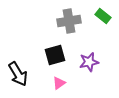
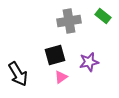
pink triangle: moved 2 px right, 6 px up
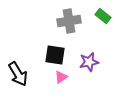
black square: rotated 25 degrees clockwise
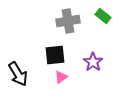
gray cross: moved 1 px left
black square: rotated 15 degrees counterclockwise
purple star: moved 4 px right; rotated 24 degrees counterclockwise
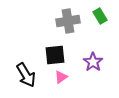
green rectangle: moved 3 px left; rotated 21 degrees clockwise
black arrow: moved 8 px right, 1 px down
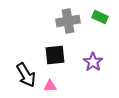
green rectangle: moved 1 px down; rotated 35 degrees counterclockwise
pink triangle: moved 11 px left, 9 px down; rotated 32 degrees clockwise
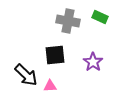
gray cross: rotated 20 degrees clockwise
black arrow: rotated 15 degrees counterclockwise
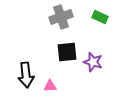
gray cross: moved 7 px left, 4 px up; rotated 30 degrees counterclockwise
black square: moved 12 px right, 3 px up
purple star: rotated 18 degrees counterclockwise
black arrow: rotated 40 degrees clockwise
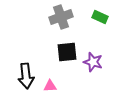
black arrow: moved 1 px down
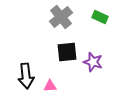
gray cross: rotated 20 degrees counterclockwise
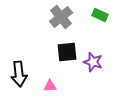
green rectangle: moved 2 px up
black arrow: moved 7 px left, 2 px up
